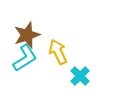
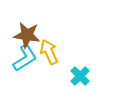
brown star: rotated 28 degrees clockwise
yellow arrow: moved 9 px left
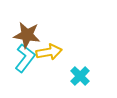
yellow arrow: rotated 105 degrees clockwise
cyan L-shape: rotated 20 degrees counterclockwise
